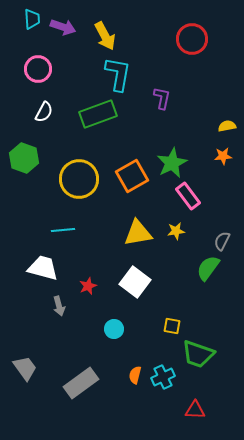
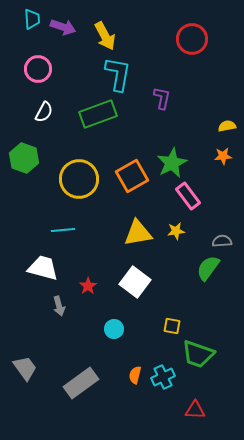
gray semicircle: rotated 60 degrees clockwise
red star: rotated 12 degrees counterclockwise
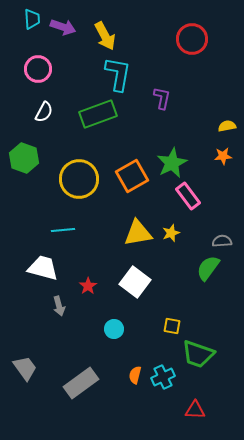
yellow star: moved 5 px left, 2 px down; rotated 12 degrees counterclockwise
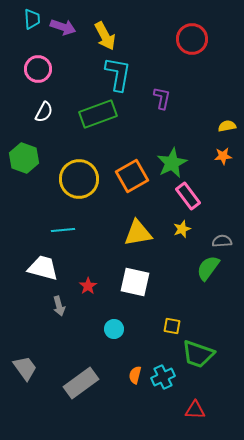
yellow star: moved 11 px right, 4 px up
white square: rotated 24 degrees counterclockwise
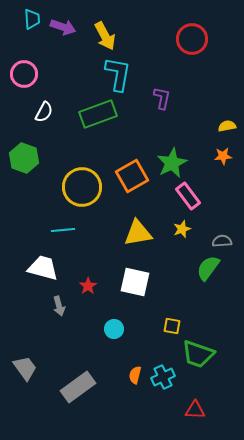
pink circle: moved 14 px left, 5 px down
yellow circle: moved 3 px right, 8 px down
gray rectangle: moved 3 px left, 4 px down
